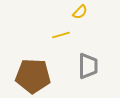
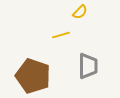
brown pentagon: rotated 16 degrees clockwise
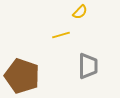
brown pentagon: moved 11 px left
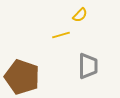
yellow semicircle: moved 3 px down
brown pentagon: moved 1 px down
